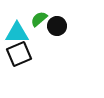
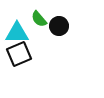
green semicircle: rotated 90 degrees counterclockwise
black circle: moved 2 px right
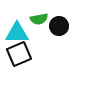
green semicircle: rotated 60 degrees counterclockwise
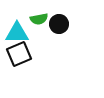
black circle: moved 2 px up
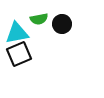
black circle: moved 3 px right
cyan triangle: rotated 10 degrees counterclockwise
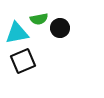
black circle: moved 2 px left, 4 px down
black square: moved 4 px right, 7 px down
